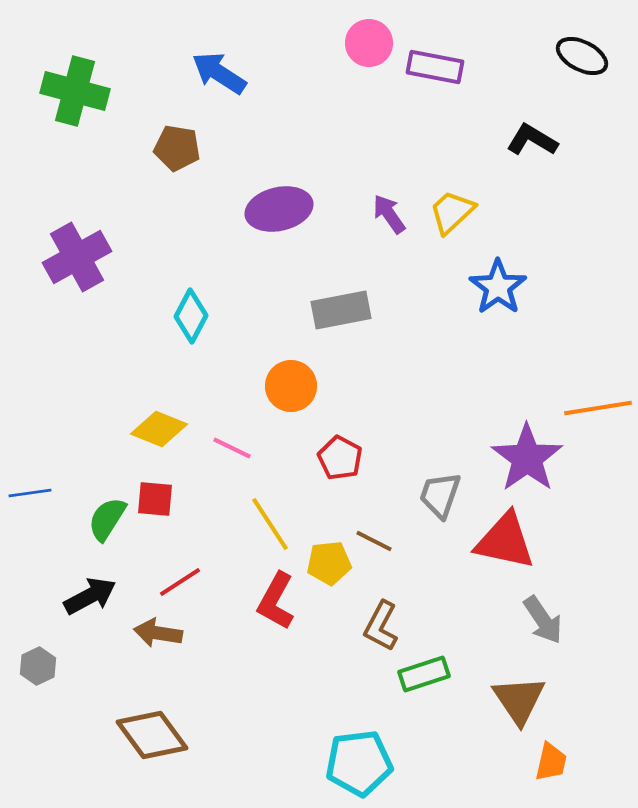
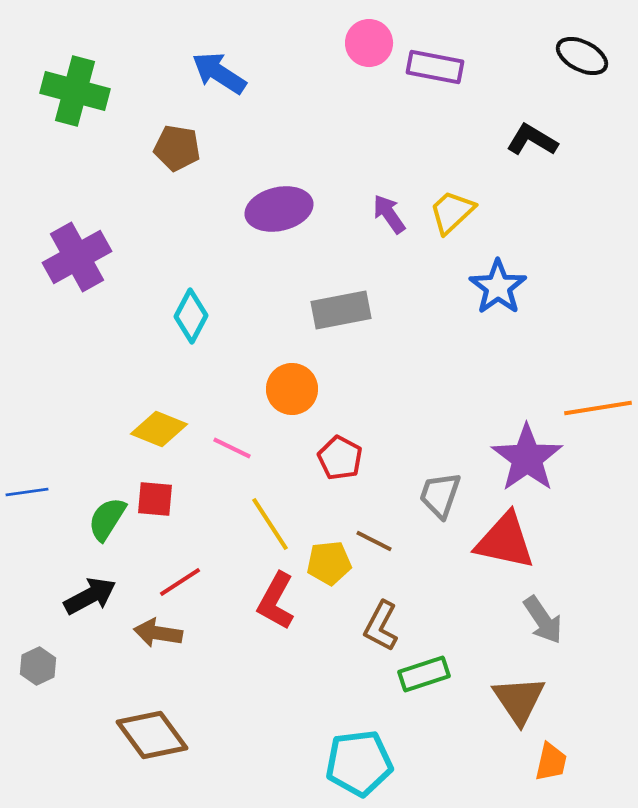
orange circle: moved 1 px right, 3 px down
blue line: moved 3 px left, 1 px up
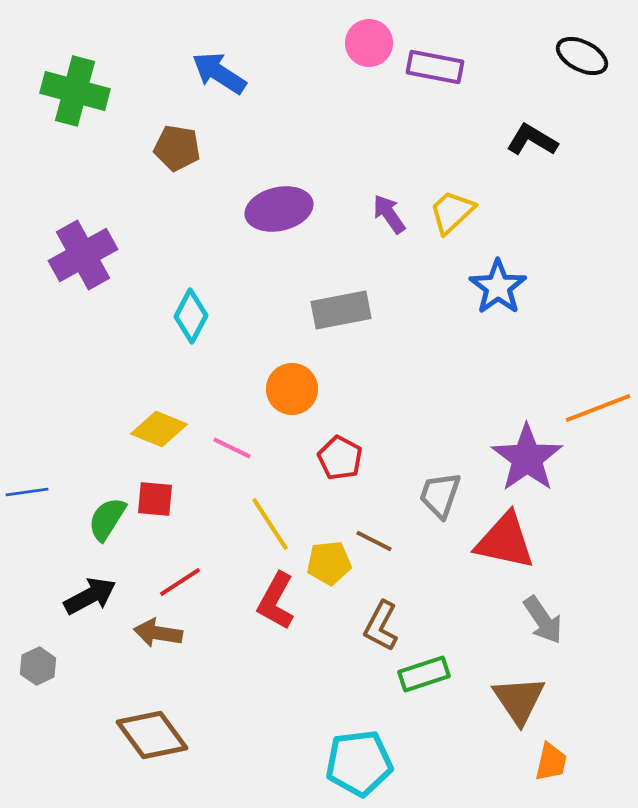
purple cross: moved 6 px right, 2 px up
orange line: rotated 12 degrees counterclockwise
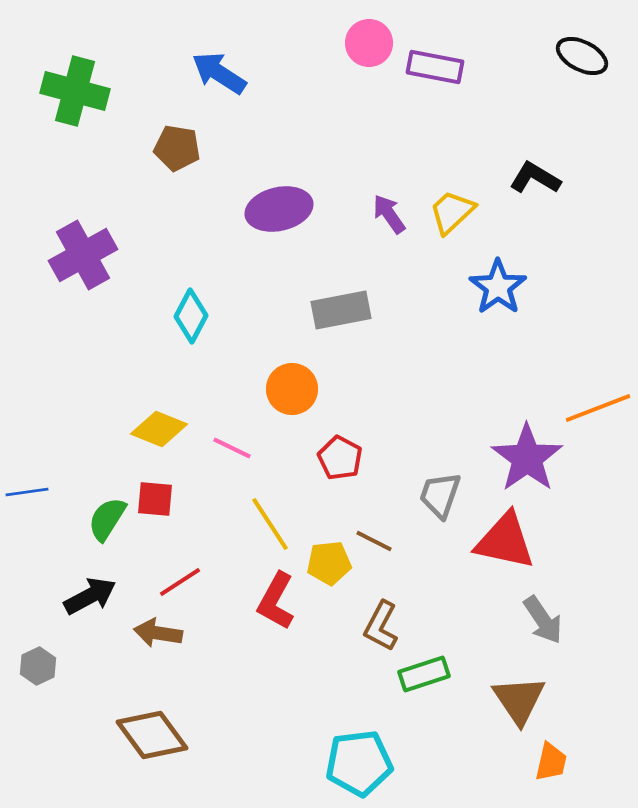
black L-shape: moved 3 px right, 38 px down
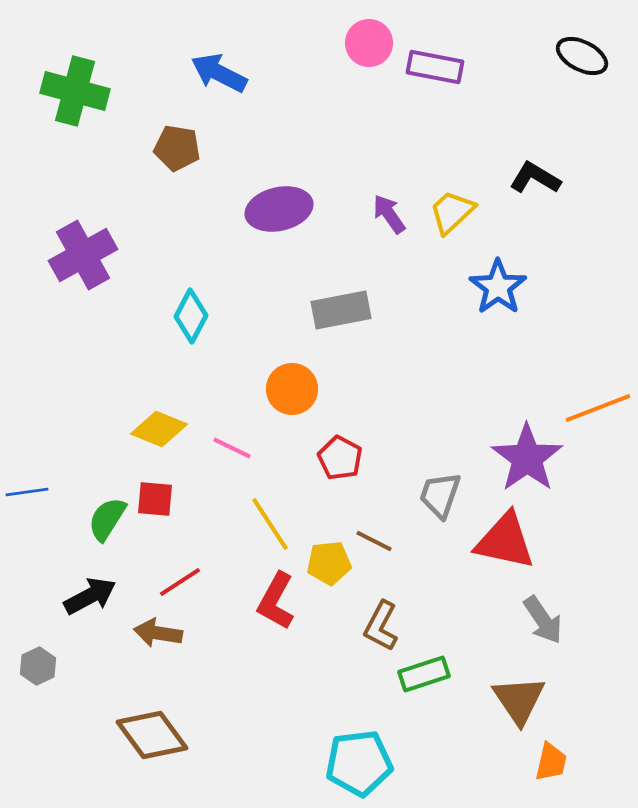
blue arrow: rotated 6 degrees counterclockwise
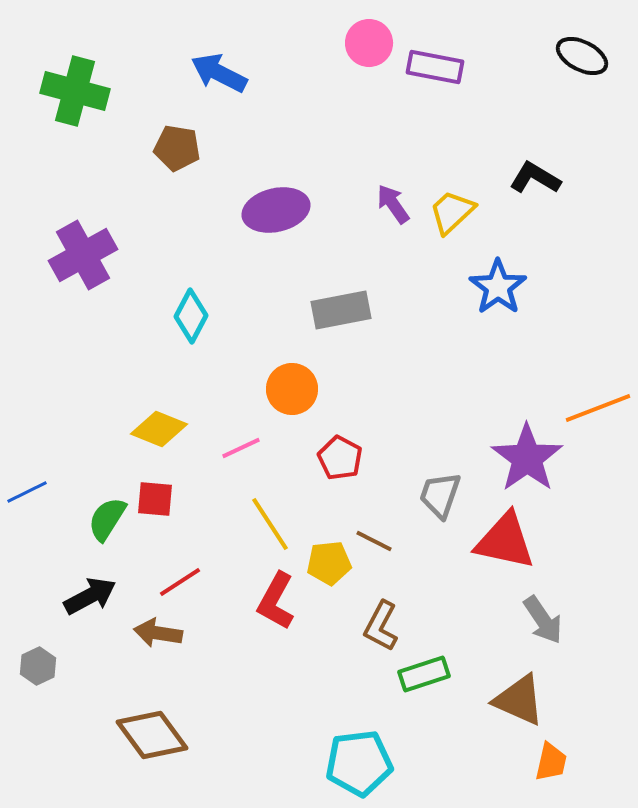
purple ellipse: moved 3 px left, 1 px down
purple arrow: moved 4 px right, 10 px up
pink line: moved 9 px right; rotated 51 degrees counterclockwise
blue line: rotated 18 degrees counterclockwise
brown triangle: rotated 32 degrees counterclockwise
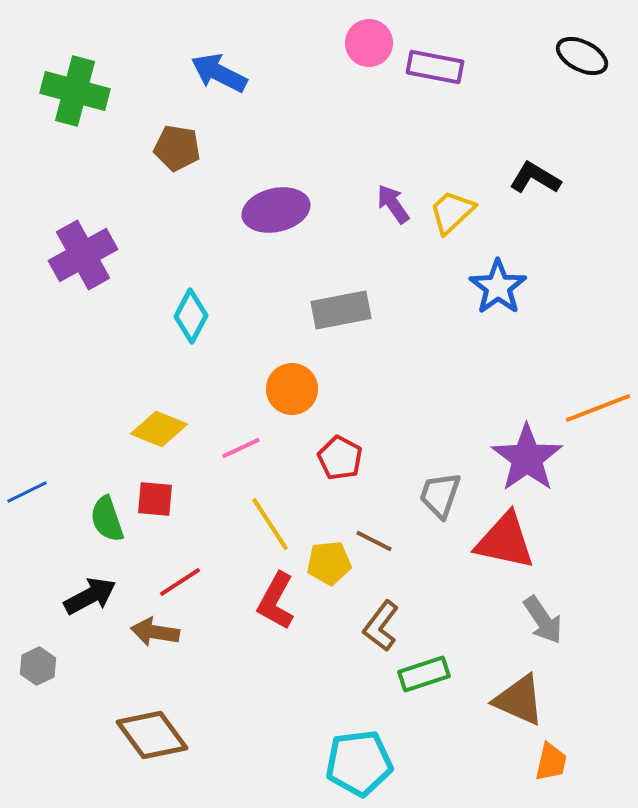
green semicircle: rotated 51 degrees counterclockwise
brown L-shape: rotated 9 degrees clockwise
brown arrow: moved 3 px left, 1 px up
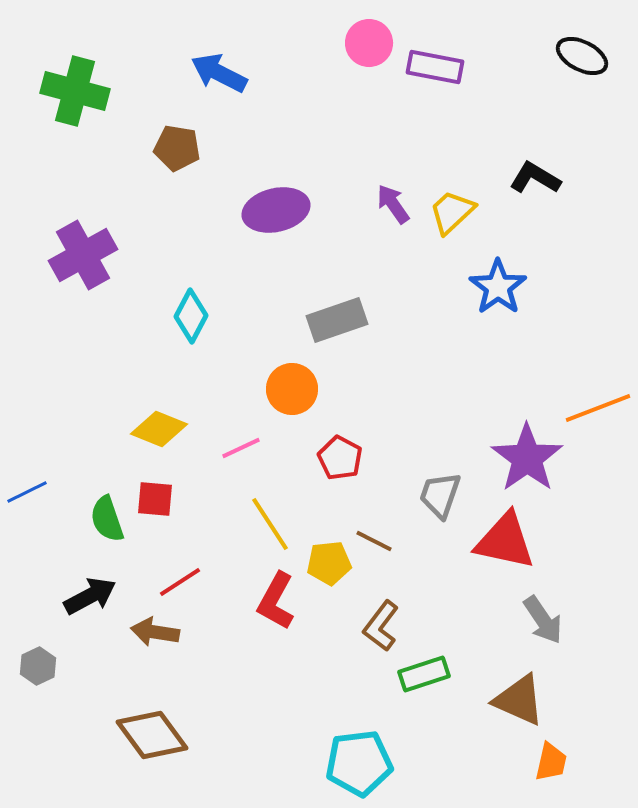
gray rectangle: moved 4 px left, 10 px down; rotated 8 degrees counterclockwise
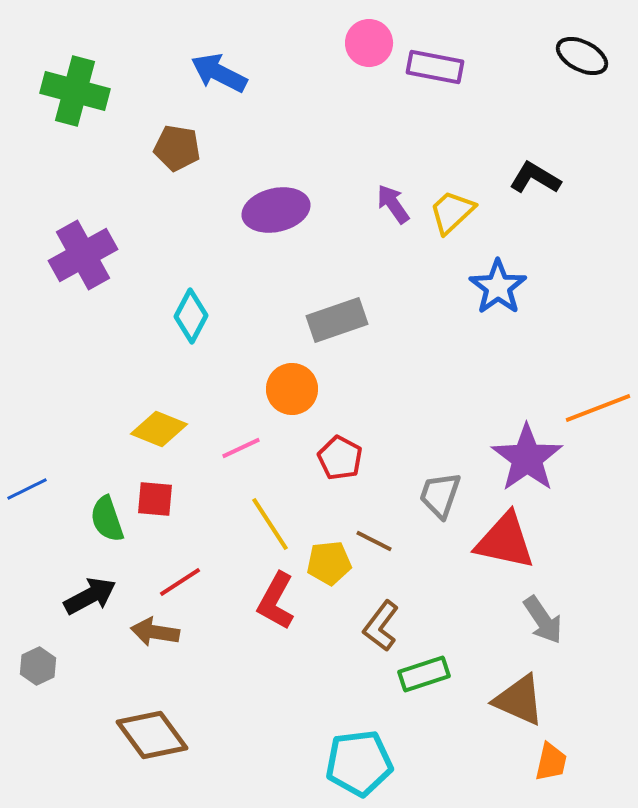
blue line: moved 3 px up
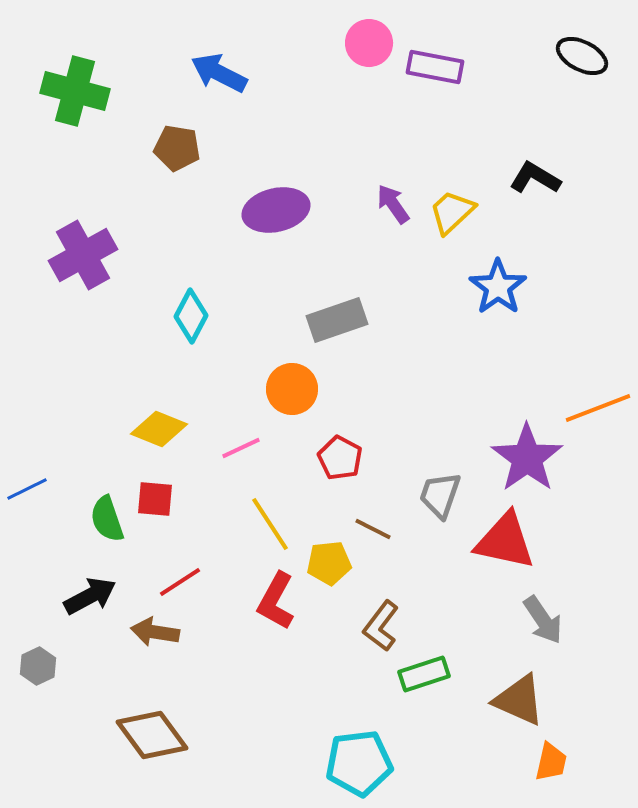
brown line: moved 1 px left, 12 px up
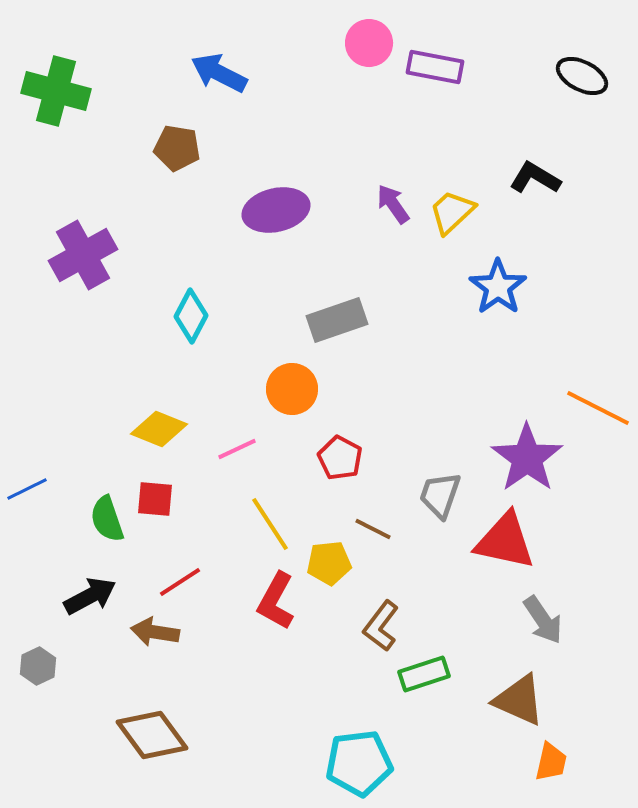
black ellipse: moved 20 px down
green cross: moved 19 px left
orange line: rotated 48 degrees clockwise
pink line: moved 4 px left, 1 px down
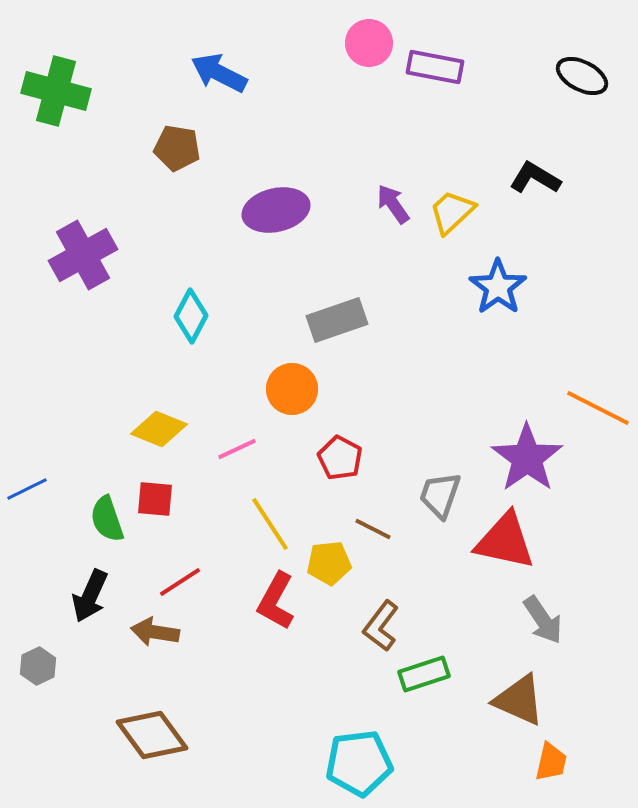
black arrow: rotated 142 degrees clockwise
